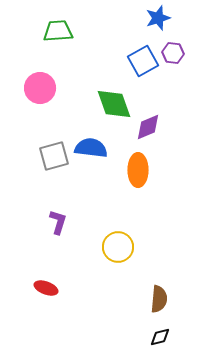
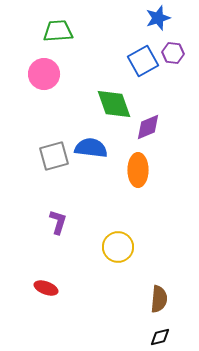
pink circle: moved 4 px right, 14 px up
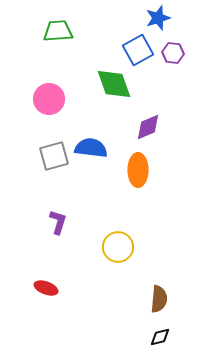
blue square: moved 5 px left, 11 px up
pink circle: moved 5 px right, 25 px down
green diamond: moved 20 px up
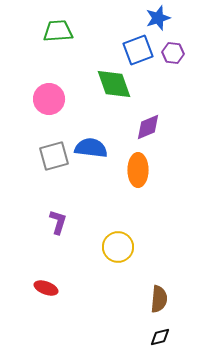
blue square: rotated 8 degrees clockwise
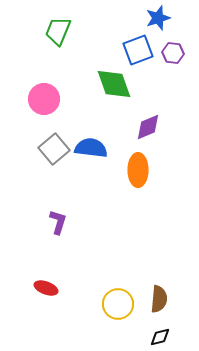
green trapezoid: rotated 64 degrees counterclockwise
pink circle: moved 5 px left
gray square: moved 7 px up; rotated 24 degrees counterclockwise
yellow circle: moved 57 px down
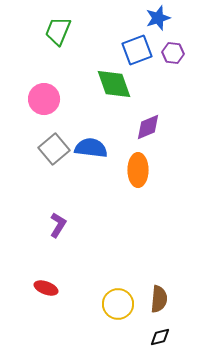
blue square: moved 1 px left
purple L-shape: moved 3 px down; rotated 15 degrees clockwise
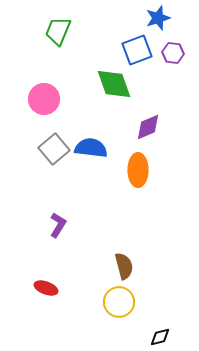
brown semicircle: moved 35 px left, 33 px up; rotated 20 degrees counterclockwise
yellow circle: moved 1 px right, 2 px up
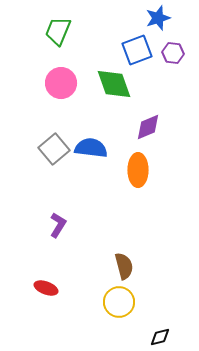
pink circle: moved 17 px right, 16 px up
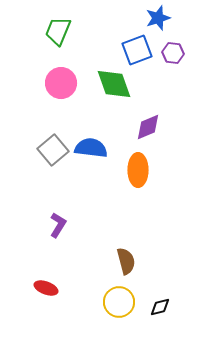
gray square: moved 1 px left, 1 px down
brown semicircle: moved 2 px right, 5 px up
black diamond: moved 30 px up
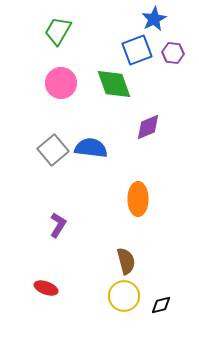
blue star: moved 4 px left, 1 px down; rotated 10 degrees counterclockwise
green trapezoid: rotated 8 degrees clockwise
orange ellipse: moved 29 px down
yellow circle: moved 5 px right, 6 px up
black diamond: moved 1 px right, 2 px up
